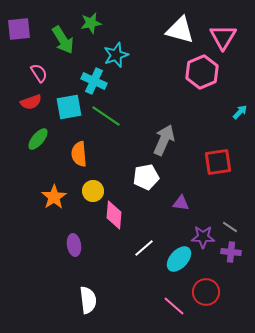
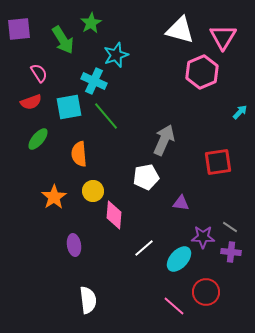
green star: rotated 20 degrees counterclockwise
green line: rotated 16 degrees clockwise
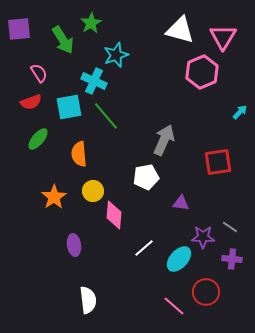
purple cross: moved 1 px right, 7 px down
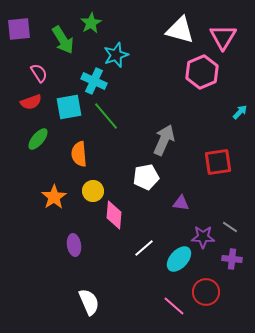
white semicircle: moved 1 px right, 2 px down; rotated 16 degrees counterclockwise
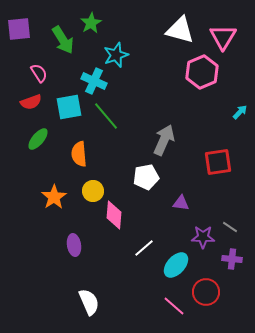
cyan ellipse: moved 3 px left, 6 px down
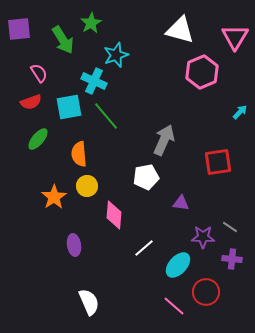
pink triangle: moved 12 px right
yellow circle: moved 6 px left, 5 px up
cyan ellipse: moved 2 px right
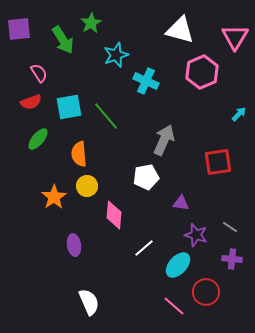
cyan cross: moved 52 px right
cyan arrow: moved 1 px left, 2 px down
purple star: moved 7 px left, 2 px up; rotated 15 degrees clockwise
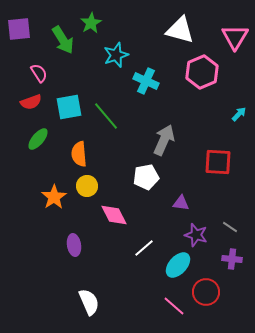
red square: rotated 12 degrees clockwise
pink diamond: rotated 32 degrees counterclockwise
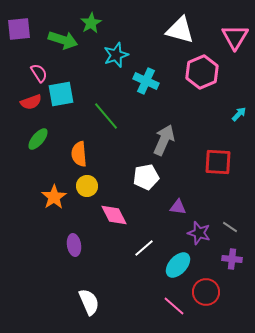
green arrow: rotated 40 degrees counterclockwise
cyan square: moved 8 px left, 13 px up
purple triangle: moved 3 px left, 4 px down
purple star: moved 3 px right, 2 px up
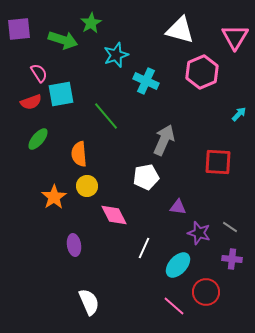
white line: rotated 25 degrees counterclockwise
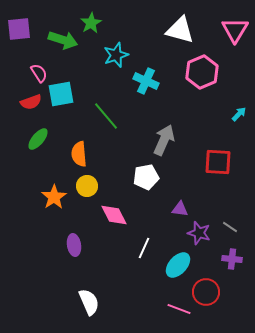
pink triangle: moved 7 px up
purple triangle: moved 2 px right, 2 px down
pink line: moved 5 px right, 3 px down; rotated 20 degrees counterclockwise
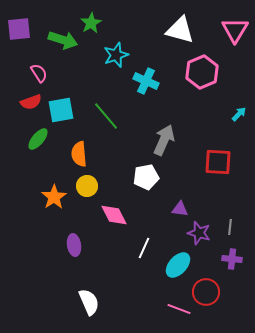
cyan square: moved 16 px down
gray line: rotated 63 degrees clockwise
